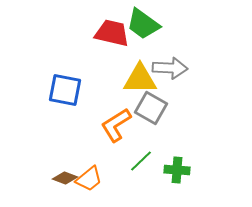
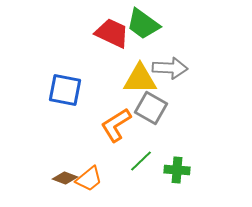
red trapezoid: rotated 12 degrees clockwise
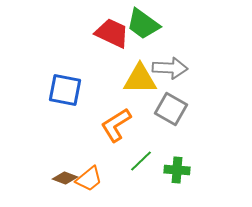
gray square: moved 20 px right, 1 px down
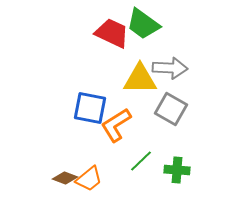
blue square: moved 25 px right, 18 px down
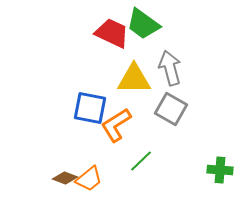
gray arrow: rotated 108 degrees counterclockwise
yellow triangle: moved 6 px left
green cross: moved 43 px right
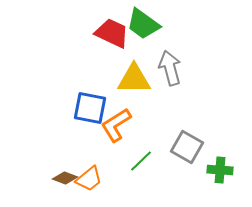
gray square: moved 16 px right, 38 px down
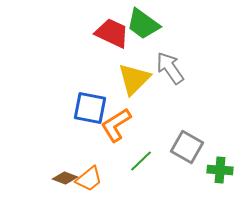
gray arrow: rotated 20 degrees counterclockwise
yellow triangle: rotated 45 degrees counterclockwise
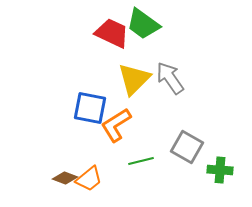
gray arrow: moved 10 px down
green line: rotated 30 degrees clockwise
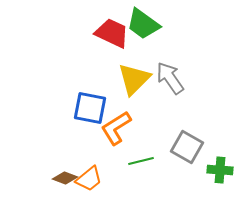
orange L-shape: moved 3 px down
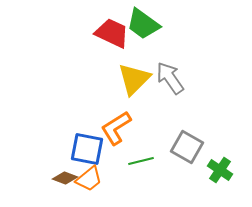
blue square: moved 3 px left, 41 px down
green cross: rotated 30 degrees clockwise
